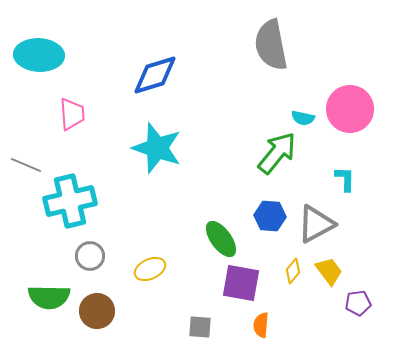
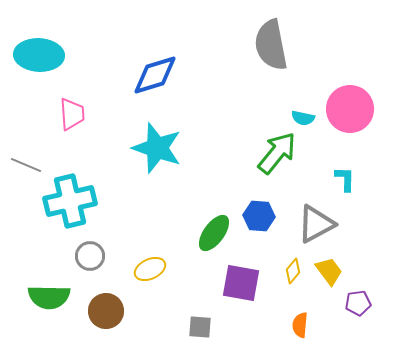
blue hexagon: moved 11 px left
green ellipse: moved 7 px left, 6 px up; rotated 72 degrees clockwise
brown circle: moved 9 px right
orange semicircle: moved 39 px right
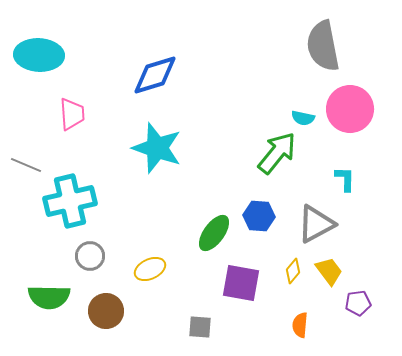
gray semicircle: moved 52 px right, 1 px down
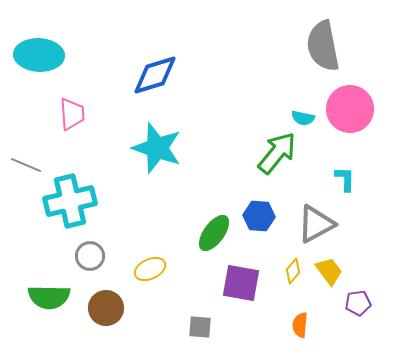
brown circle: moved 3 px up
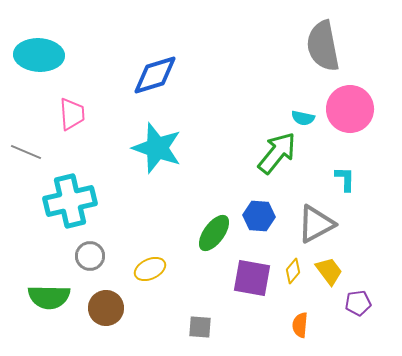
gray line: moved 13 px up
purple square: moved 11 px right, 5 px up
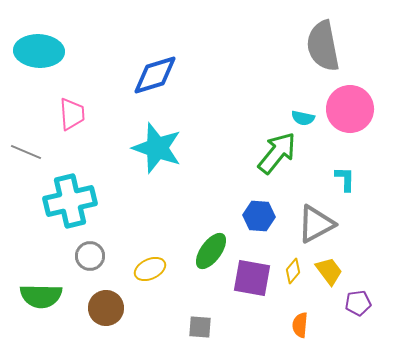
cyan ellipse: moved 4 px up
green ellipse: moved 3 px left, 18 px down
green semicircle: moved 8 px left, 1 px up
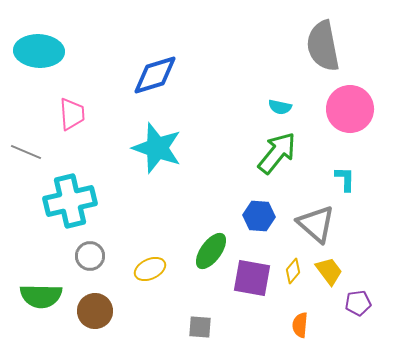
cyan semicircle: moved 23 px left, 11 px up
gray triangle: rotated 51 degrees counterclockwise
brown circle: moved 11 px left, 3 px down
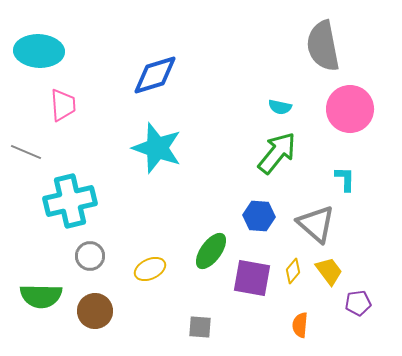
pink trapezoid: moved 9 px left, 9 px up
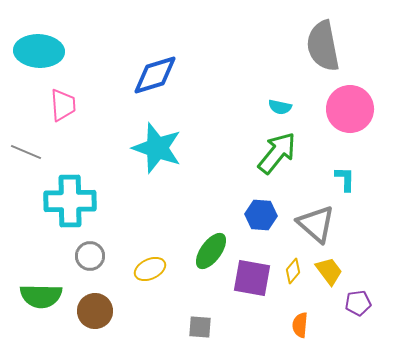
cyan cross: rotated 12 degrees clockwise
blue hexagon: moved 2 px right, 1 px up
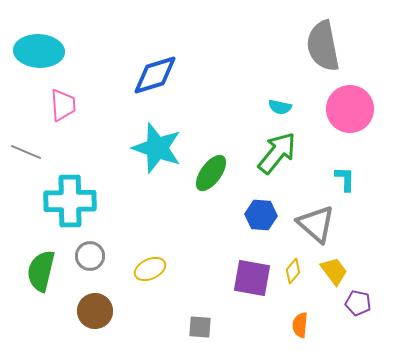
green ellipse: moved 78 px up
yellow trapezoid: moved 5 px right
green semicircle: moved 25 px up; rotated 102 degrees clockwise
purple pentagon: rotated 20 degrees clockwise
